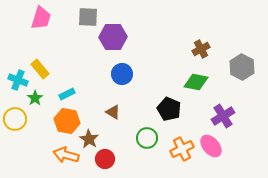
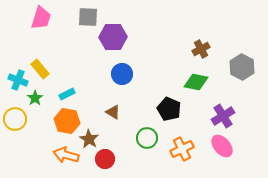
pink ellipse: moved 11 px right
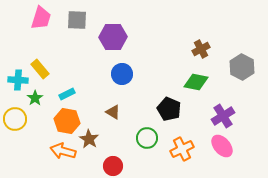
gray square: moved 11 px left, 3 px down
cyan cross: rotated 18 degrees counterclockwise
orange arrow: moved 3 px left, 4 px up
red circle: moved 8 px right, 7 px down
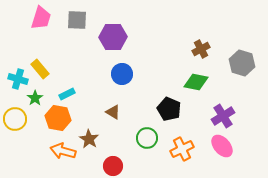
gray hexagon: moved 4 px up; rotated 10 degrees counterclockwise
cyan cross: moved 1 px up; rotated 12 degrees clockwise
orange hexagon: moved 9 px left, 3 px up
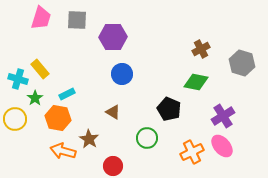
orange cross: moved 10 px right, 3 px down
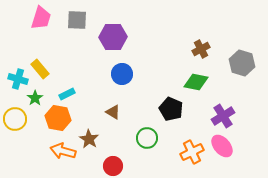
black pentagon: moved 2 px right
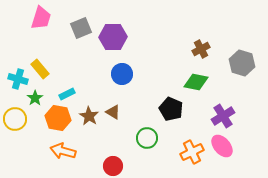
gray square: moved 4 px right, 8 px down; rotated 25 degrees counterclockwise
brown star: moved 23 px up
